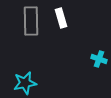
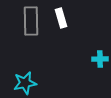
cyan cross: moved 1 px right; rotated 21 degrees counterclockwise
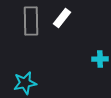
white rectangle: moved 1 px right; rotated 54 degrees clockwise
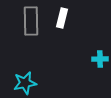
white rectangle: rotated 24 degrees counterclockwise
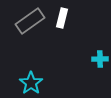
gray rectangle: moved 1 px left; rotated 56 degrees clockwise
cyan star: moved 6 px right; rotated 25 degrees counterclockwise
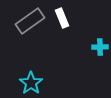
white rectangle: rotated 36 degrees counterclockwise
cyan cross: moved 12 px up
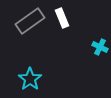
cyan cross: rotated 28 degrees clockwise
cyan star: moved 1 px left, 4 px up
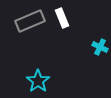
gray rectangle: rotated 12 degrees clockwise
cyan star: moved 8 px right, 2 px down
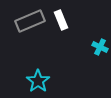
white rectangle: moved 1 px left, 2 px down
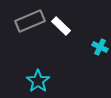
white rectangle: moved 6 px down; rotated 24 degrees counterclockwise
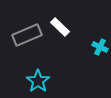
gray rectangle: moved 3 px left, 14 px down
white rectangle: moved 1 px left, 1 px down
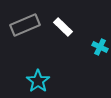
white rectangle: moved 3 px right
gray rectangle: moved 2 px left, 10 px up
